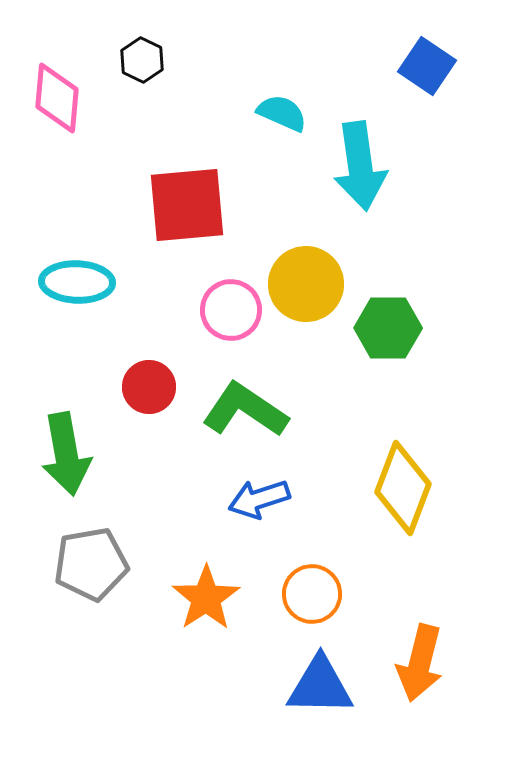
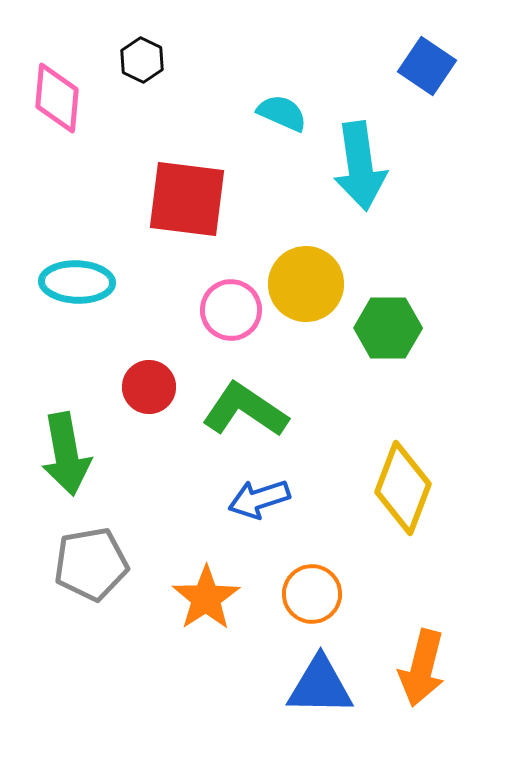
red square: moved 6 px up; rotated 12 degrees clockwise
orange arrow: moved 2 px right, 5 px down
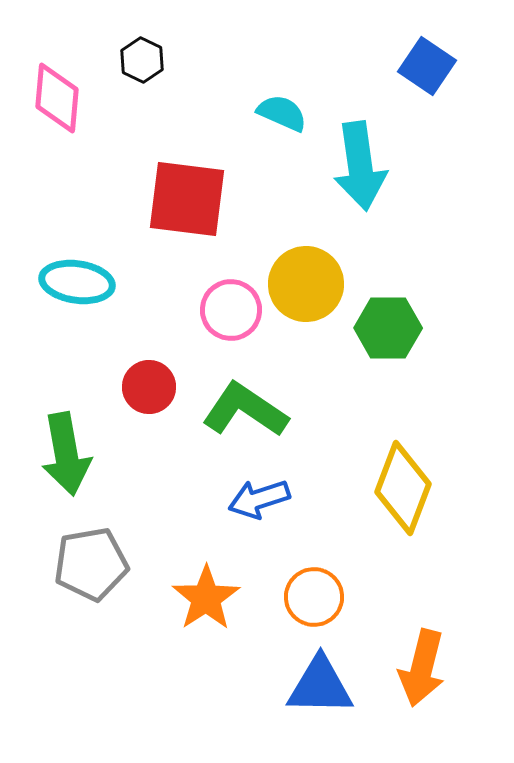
cyan ellipse: rotated 6 degrees clockwise
orange circle: moved 2 px right, 3 px down
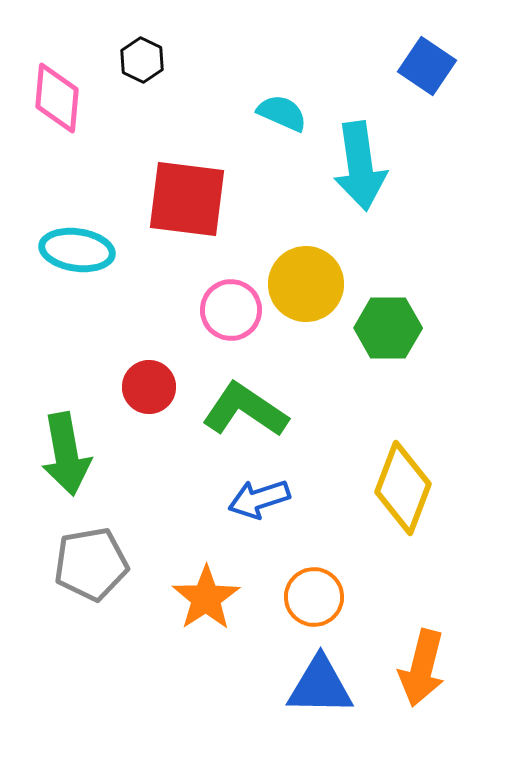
cyan ellipse: moved 32 px up
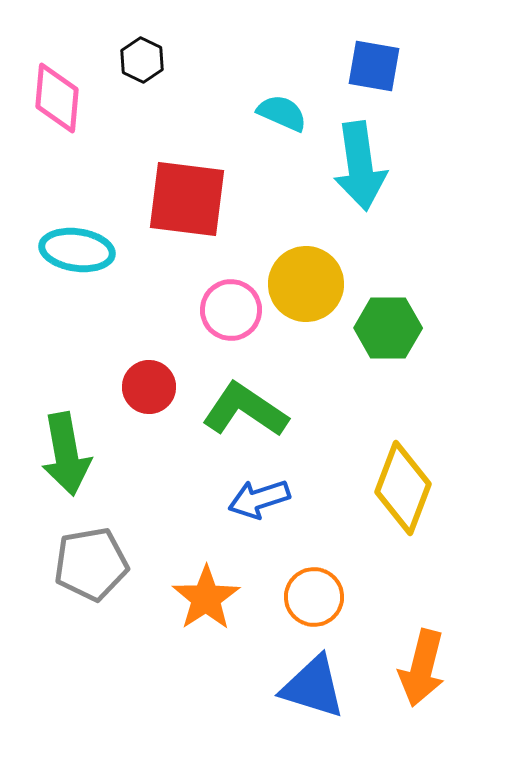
blue square: moved 53 px left; rotated 24 degrees counterclockwise
blue triangle: moved 7 px left, 1 px down; rotated 16 degrees clockwise
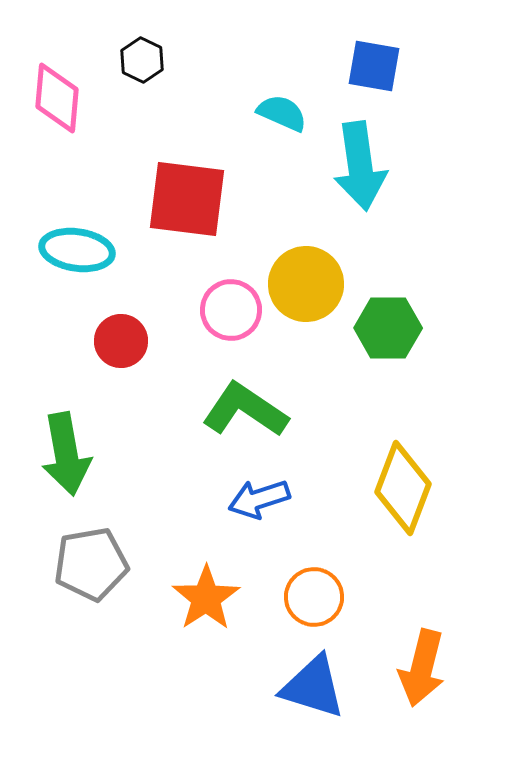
red circle: moved 28 px left, 46 px up
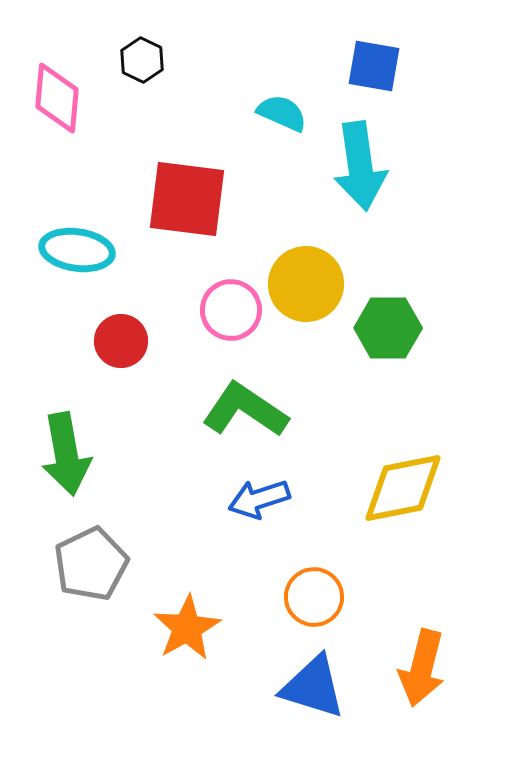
yellow diamond: rotated 58 degrees clockwise
gray pentagon: rotated 16 degrees counterclockwise
orange star: moved 19 px left, 30 px down; rotated 4 degrees clockwise
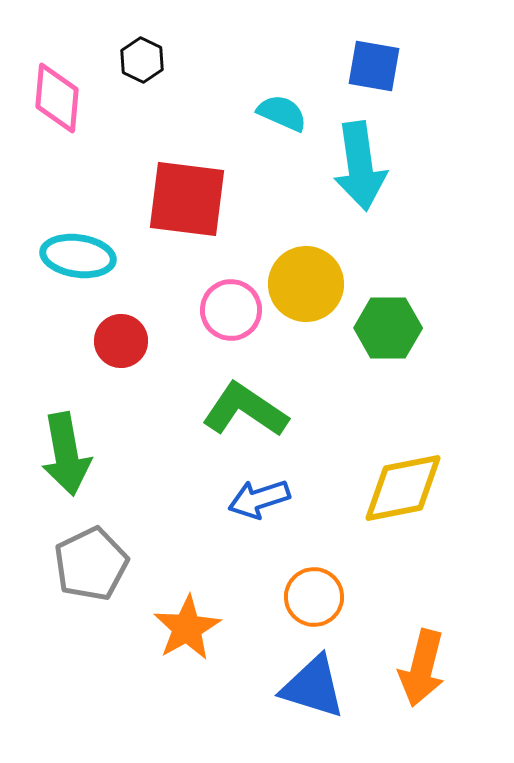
cyan ellipse: moved 1 px right, 6 px down
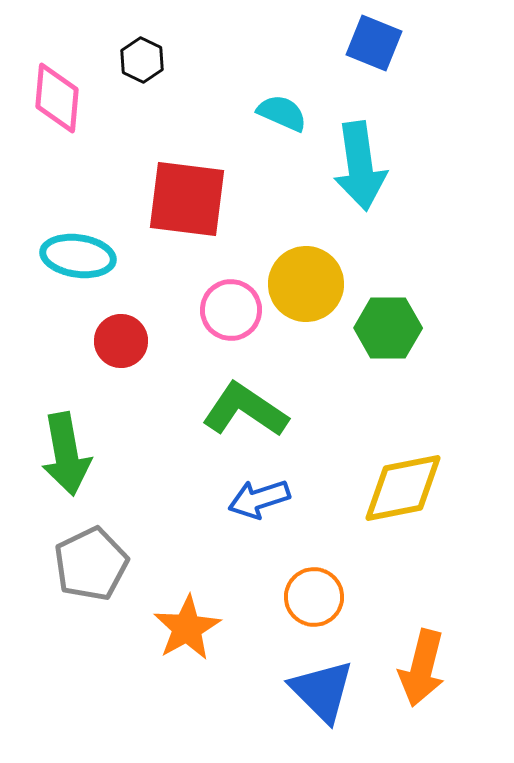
blue square: moved 23 px up; rotated 12 degrees clockwise
blue triangle: moved 9 px right, 4 px down; rotated 28 degrees clockwise
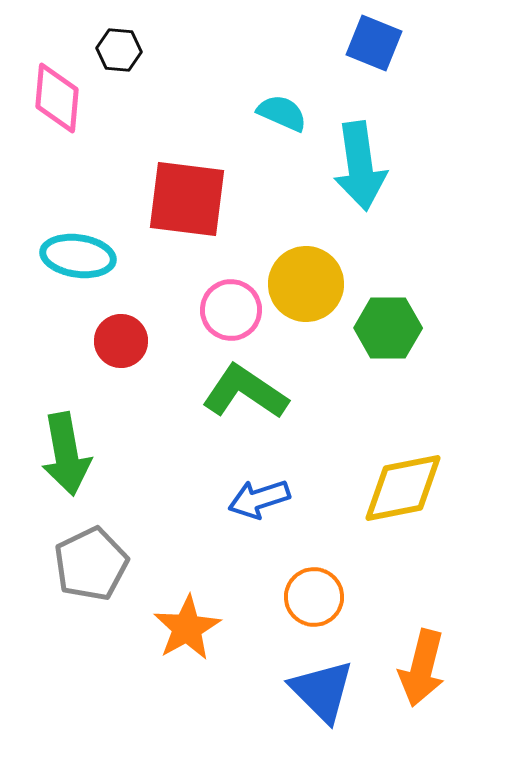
black hexagon: moved 23 px left, 10 px up; rotated 21 degrees counterclockwise
green L-shape: moved 18 px up
